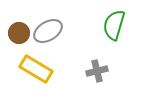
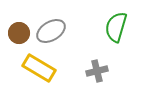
green semicircle: moved 2 px right, 2 px down
gray ellipse: moved 3 px right
yellow rectangle: moved 3 px right, 1 px up
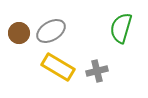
green semicircle: moved 5 px right, 1 px down
yellow rectangle: moved 19 px right, 1 px up
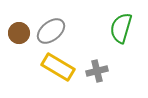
gray ellipse: rotated 8 degrees counterclockwise
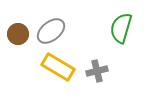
brown circle: moved 1 px left, 1 px down
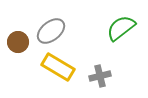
green semicircle: rotated 36 degrees clockwise
brown circle: moved 8 px down
gray cross: moved 3 px right, 5 px down
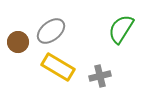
green semicircle: moved 1 px down; rotated 20 degrees counterclockwise
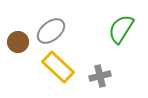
yellow rectangle: rotated 12 degrees clockwise
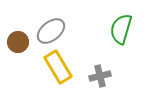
green semicircle: rotated 16 degrees counterclockwise
yellow rectangle: rotated 16 degrees clockwise
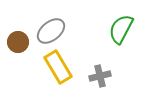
green semicircle: rotated 12 degrees clockwise
